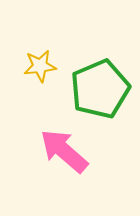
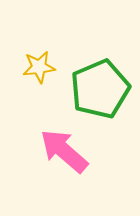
yellow star: moved 1 px left, 1 px down
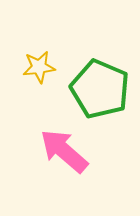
green pentagon: rotated 26 degrees counterclockwise
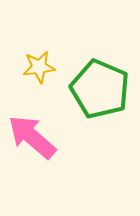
pink arrow: moved 32 px left, 14 px up
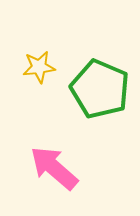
pink arrow: moved 22 px right, 31 px down
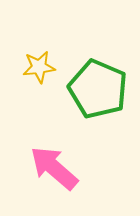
green pentagon: moved 2 px left
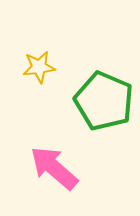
green pentagon: moved 6 px right, 12 px down
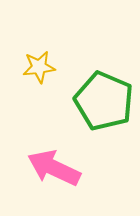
pink arrow: rotated 16 degrees counterclockwise
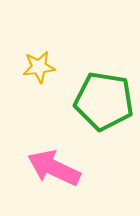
green pentagon: rotated 14 degrees counterclockwise
